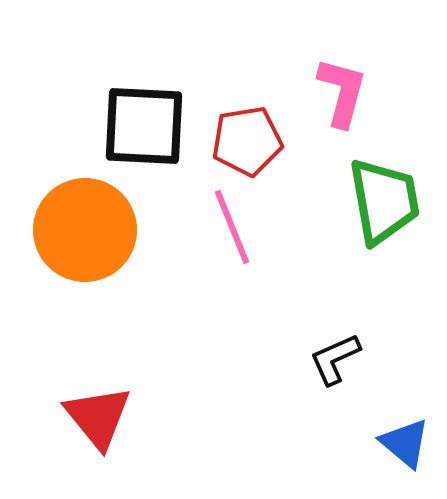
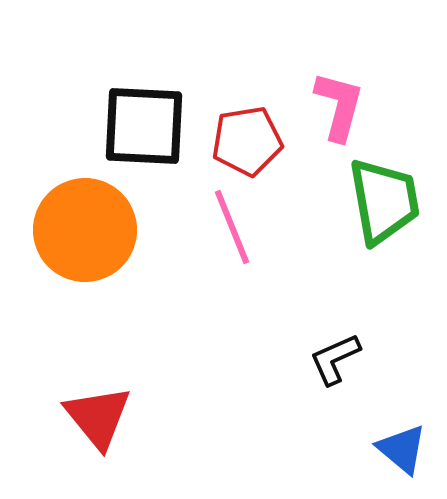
pink L-shape: moved 3 px left, 14 px down
blue triangle: moved 3 px left, 6 px down
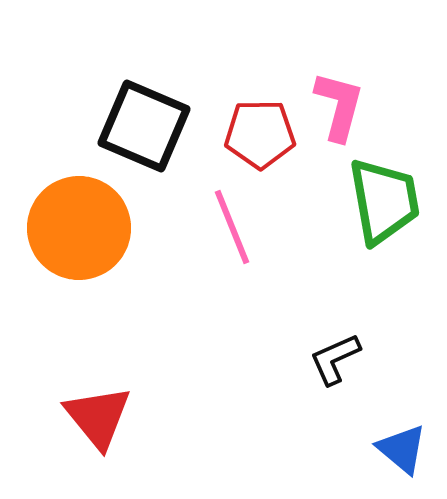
black square: rotated 20 degrees clockwise
red pentagon: moved 13 px right, 7 px up; rotated 8 degrees clockwise
orange circle: moved 6 px left, 2 px up
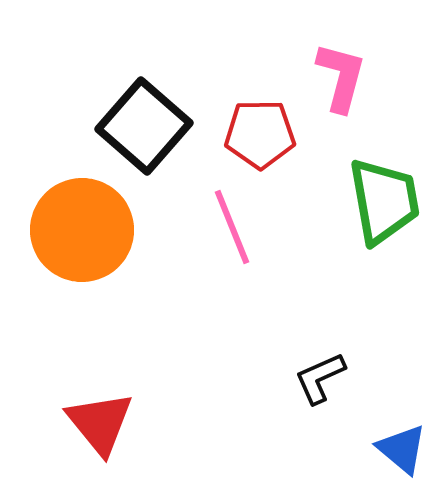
pink L-shape: moved 2 px right, 29 px up
black square: rotated 18 degrees clockwise
orange circle: moved 3 px right, 2 px down
black L-shape: moved 15 px left, 19 px down
red triangle: moved 2 px right, 6 px down
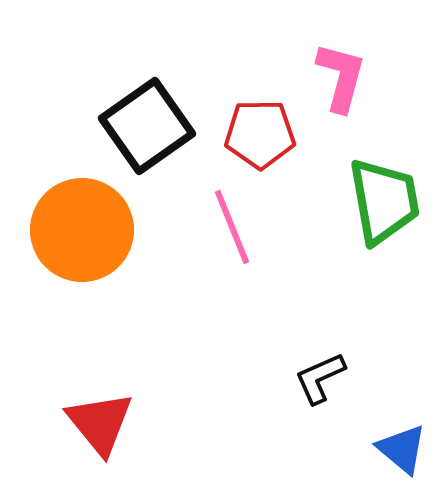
black square: moved 3 px right; rotated 14 degrees clockwise
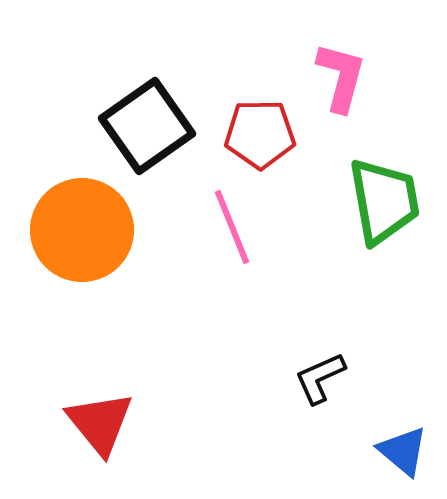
blue triangle: moved 1 px right, 2 px down
